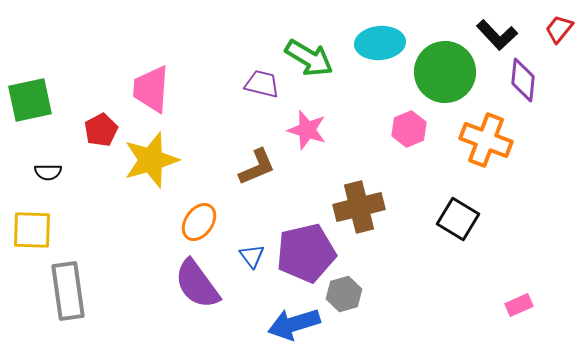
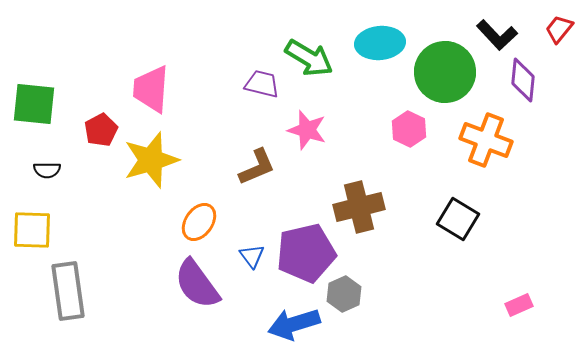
green square: moved 4 px right, 4 px down; rotated 18 degrees clockwise
pink hexagon: rotated 12 degrees counterclockwise
black semicircle: moved 1 px left, 2 px up
gray hexagon: rotated 8 degrees counterclockwise
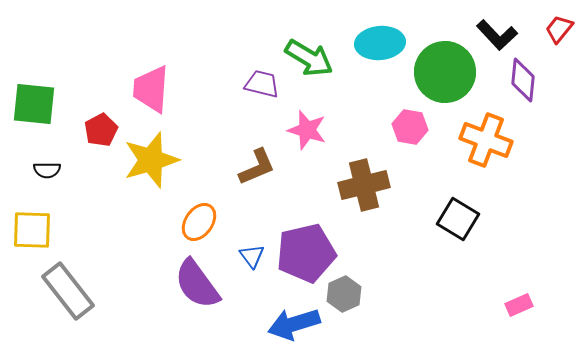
pink hexagon: moved 1 px right, 2 px up; rotated 16 degrees counterclockwise
brown cross: moved 5 px right, 22 px up
gray rectangle: rotated 30 degrees counterclockwise
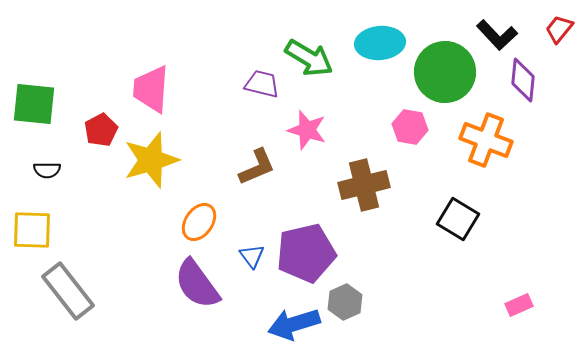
gray hexagon: moved 1 px right, 8 px down
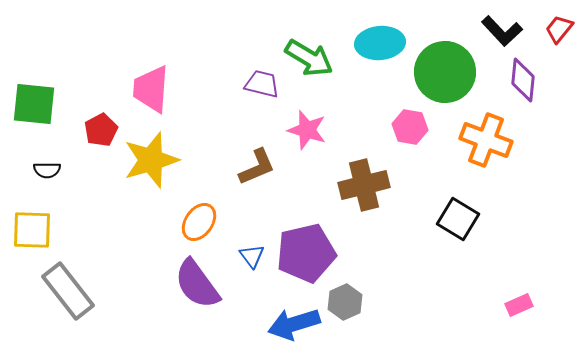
black L-shape: moved 5 px right, 4 px up
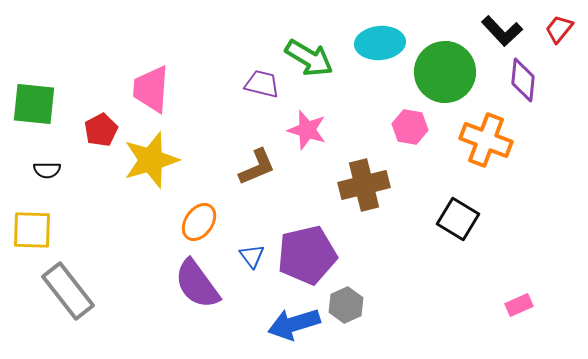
purple pentagon: moved 1 px right, 2 px down
gray hexagon: moved 1 px right, 3 px down
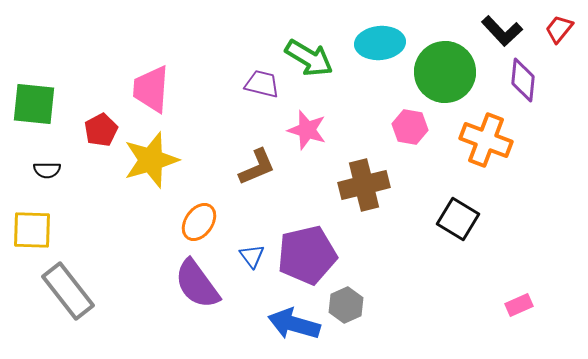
blue arrow: rotated 33 degrees clockwise
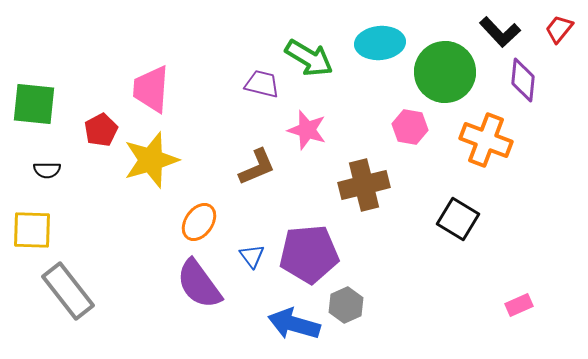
black L-shape: moved 2 px left, 1 px down
purple pentagon: moved 2 px right, 1 px up; rotated 8 degrees clockwise
purple semicircle: moved 2 px right
